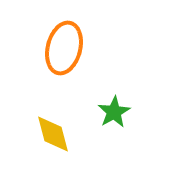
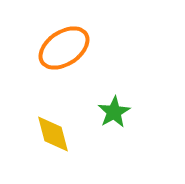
orange ellipse: rotated 42 degrees clockwise
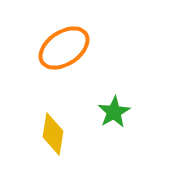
yellow diamond: rotated 24 degrees clockwise
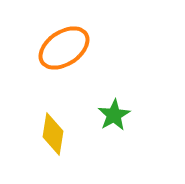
green star: moved 3 px down
